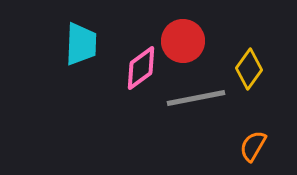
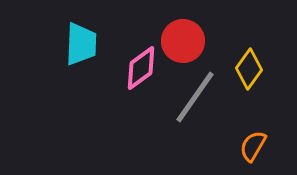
gray line: moved 1 px left, 1 px up; rotated 44 degrees counterclockwise
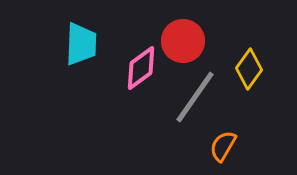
orange semicircle: moved 30 px left
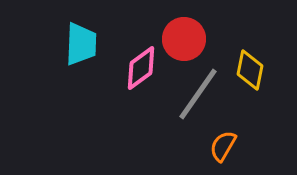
red circle: moved 1 px right, 2 px up
yellow diamond: moved 1 px right, 1 px down; rotated 24 degrees counterclockwise
gray line: moved 3 px right, 3 px up
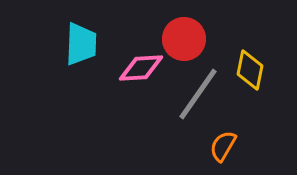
pink diamond: rotated 33 degrees clockwise
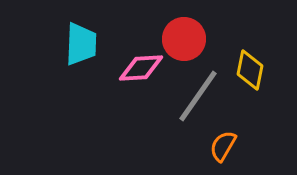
gray line: moved 2 px down
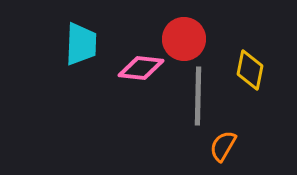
pink diamond: rotated 9 degrees clockwise
gray line: rotated 34 degrees counterclockwise
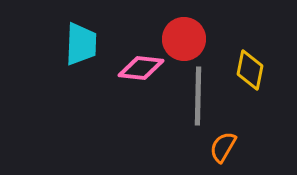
orange semicircle: moved 1 px down
